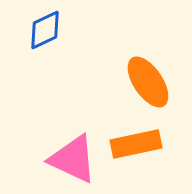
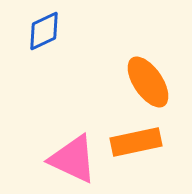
blue diamond: moved 1 px left, 1 px down
orange rectangle: moved 2 px up
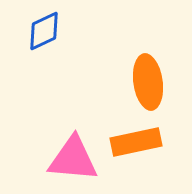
orange ellipse: rotated 26 degrees clockwise
pink triangle: rotated 20 degrees counterclockwise
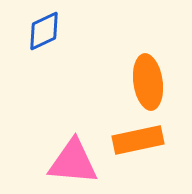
orange rectangle: moved 2 px right, 2 px up
pink triangle: moved 3 px down
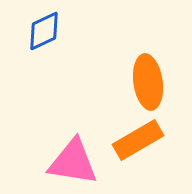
orange rectangle: rotated 18 degrees counterclockwise
pink triangle: rotated 4 degrees clockwise
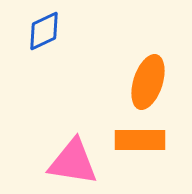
orange ellipse: rotated 26 degrees clockwise
orange rectangle: moved 2 px right; rotated 30 degrees clockwise
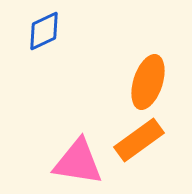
orange rectangle: moved 1 px left; rotated 36 degrees counterclockwise
pink triangle: moved 5 px right
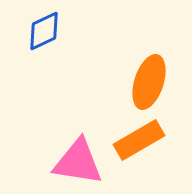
orange ellipse: moved 1 px right
orange rectangle: rotated 6 degrees clockwise
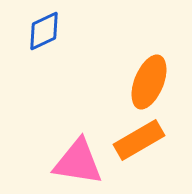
orange ellipse: rotated 4 degrees clockwise
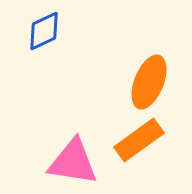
orange rectangle: rotated 6 degrees counterclockwise
pink triangle: moved 5 px left
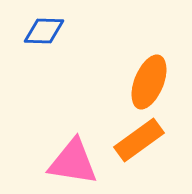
blue diamond: rotated 27 degrees clockwise
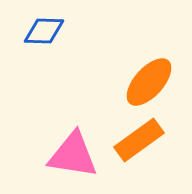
orange ellipse: rotated 20 degrees clockwise
pink triangle: moved 7 px up
